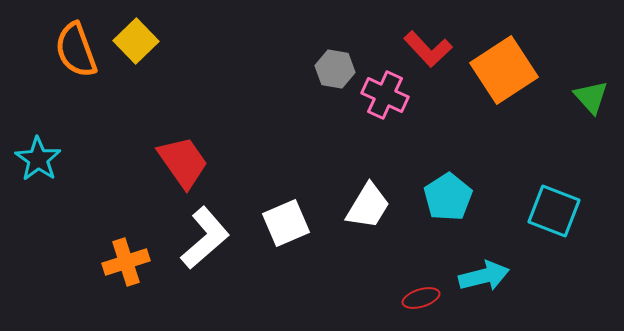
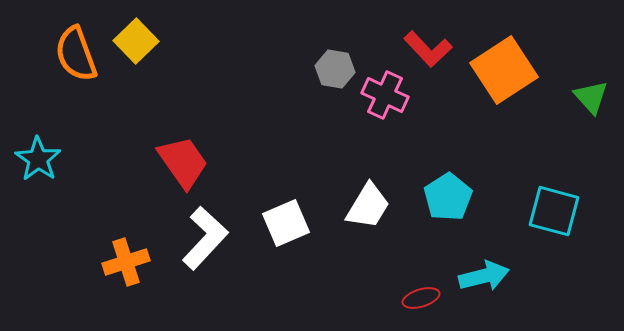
orange semicircle: moved 4 px down
cyan square: rotated 6 degrees counterclockwise
white L-shape: rotated 6 degrees counterclockwise
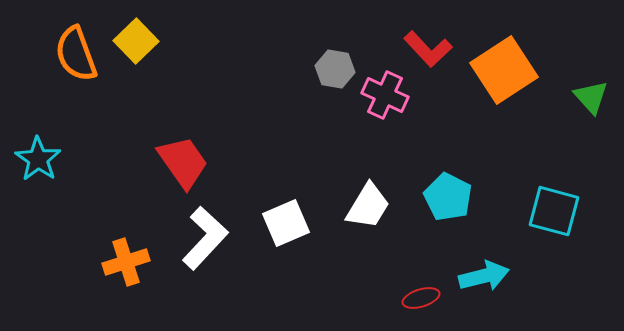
cyan pentagon: rotated 12 degrees counterclockwise
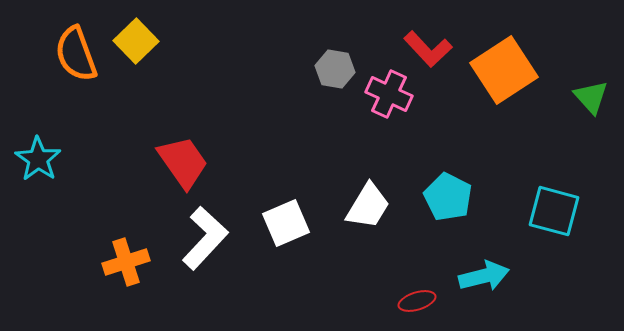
pink cross: moved 4 px right, 1 px up
red ellipse: moved 4 px left, 3 px down
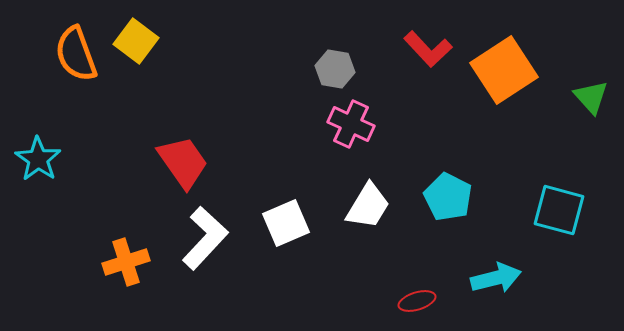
yellow square: rotated 9 degrees counterclockwise
pink cross: moved 38 px left, 30 px down
cyan square: moved 5 px right, 1 px up
cyan arrow: moved 12 px right, 2 px down
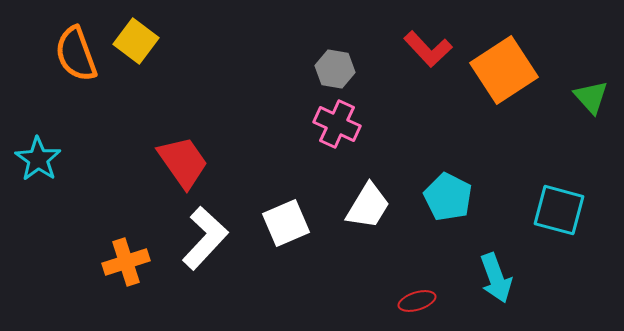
pink cross: moved 14 px left
cyan arrow: rotated 84 degrees clockwise
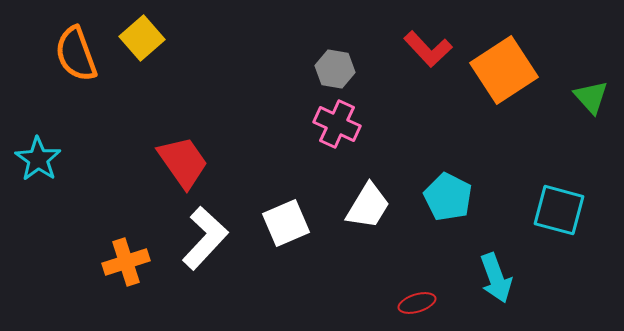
yellow square: moved 6 px right, 3 px up; rotated 12 degrees clockwise
red ellipse: moved 2 px down
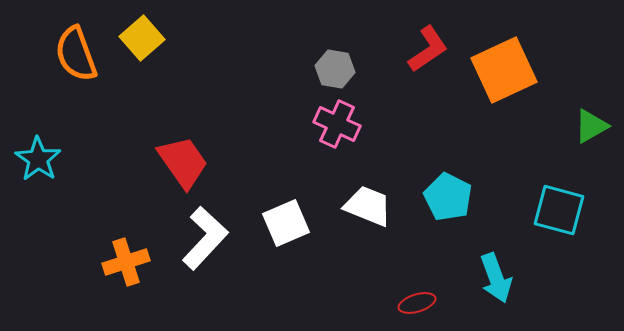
red L-shape: rotated 81 degrees counterclockwise
orange square: rotated 8 degrees clockwise
green triangle: moved 29 px down; rotated 42 degrees clockwise
white trapezoid: rotated 99 degrees counterclockwise
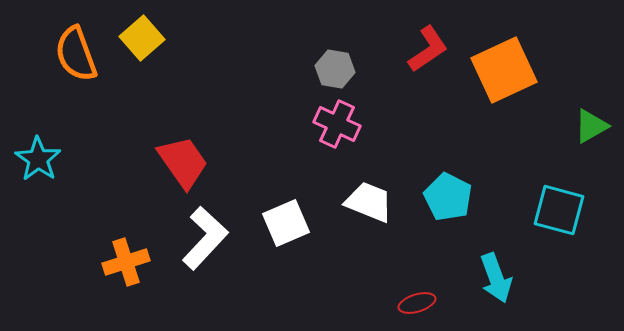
white trapezoid: moved 1 px right, 4 px up
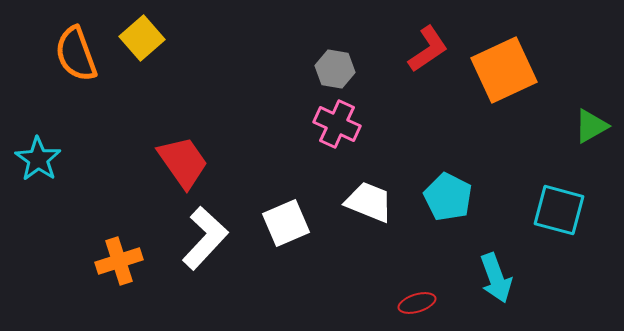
orange cross: moved 7 px left, 1 px up
